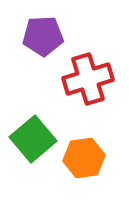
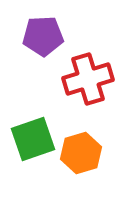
green square: rotated 21 degrees clockwise
orange hexagon: moved 3 px left, 5 px up; rotated 9 degrees counterclockwise
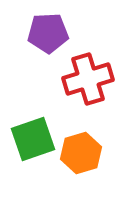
purple pentagon: moved 5 px right, 3 px up
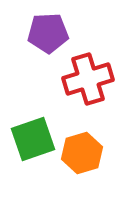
orange hexagon: moved 1 px right
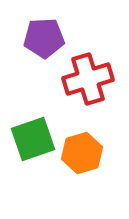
purple pentagon: moved 4 px left, 5 px down
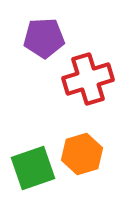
green square: moved 29 px down
orange hexagon: moved 1 px down
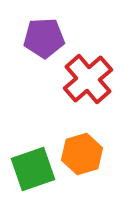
red cross: rotated 24 degrees counterclockwise
green square: moved 1 px down
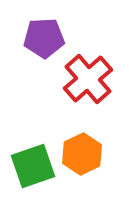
orange hexagon: rotated 9 degrees counterclockwise
green square: moved 3 px up
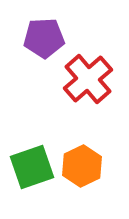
orange hexagon: moved 12 px down
green square: moved 1 px left, 1 px down
